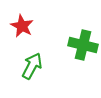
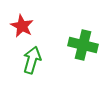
green arrow: moved 6 px up; rotated 12 degrees counterclockwise
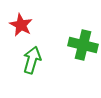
red star: moved 1 px left, 1 px up
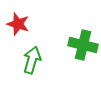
red star: moved 3 px left, 1 px up; rotated 10 degrees counterclockwise
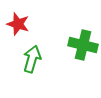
green arrow: moved 1 px up
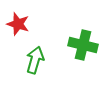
green arrow: moved 3 px right, 1 px down
